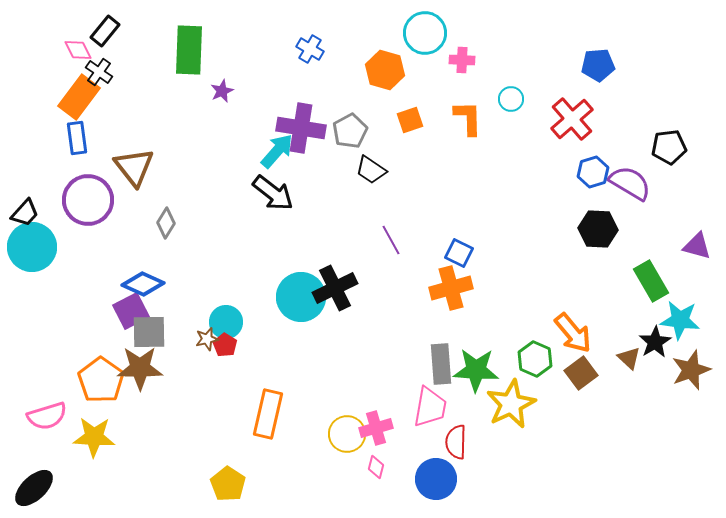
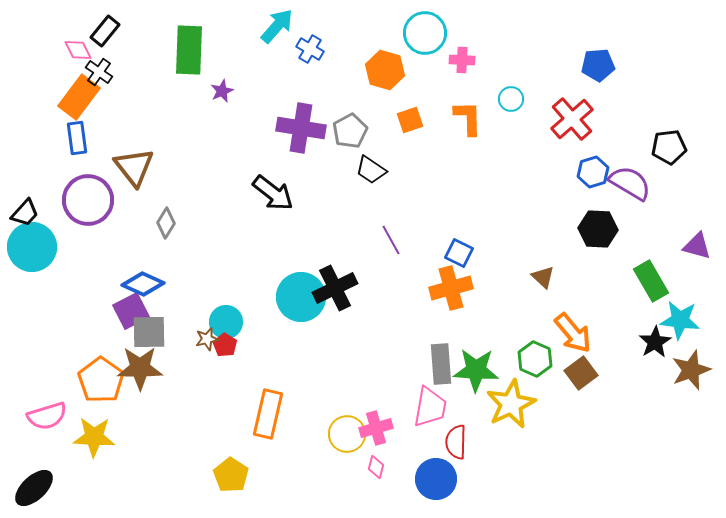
cyan arrow at (277, 151): moved 125 px up
brown triangle at (629, 358): moved 86 px left, 81 px up
yellow pentagon at (228, 484): moved 3 px right, 9 px up
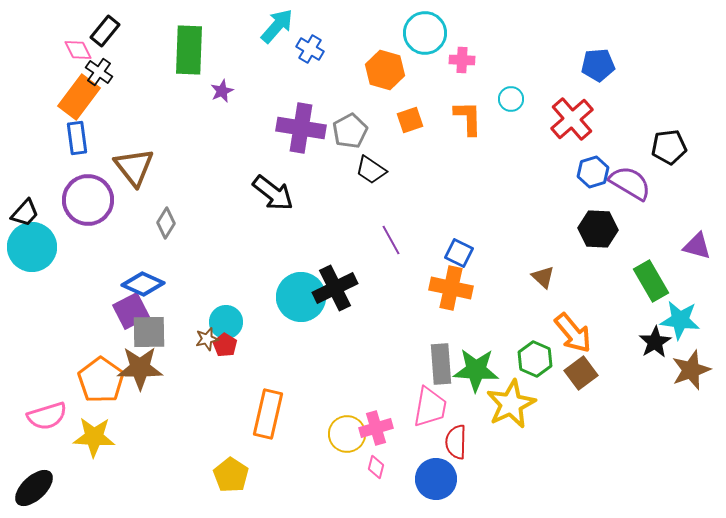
orange cross at (451, 288): rotated 27 degrees clockwise
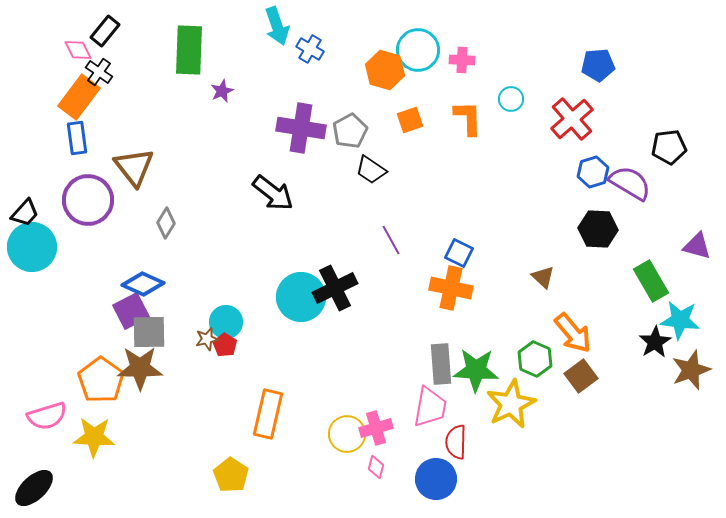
cyan arrow at (277, 26): rotated 120 degrees clockwise
cyan circle at (425, 33): moved 7 px left, 17 px down
brown square at (581, 373): moved 3 px down
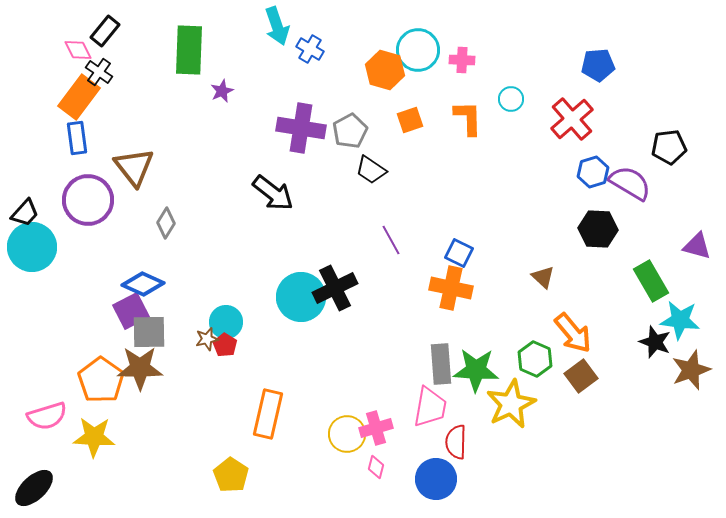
black star at (655, 342): rotated 20 degrees counterclockwise
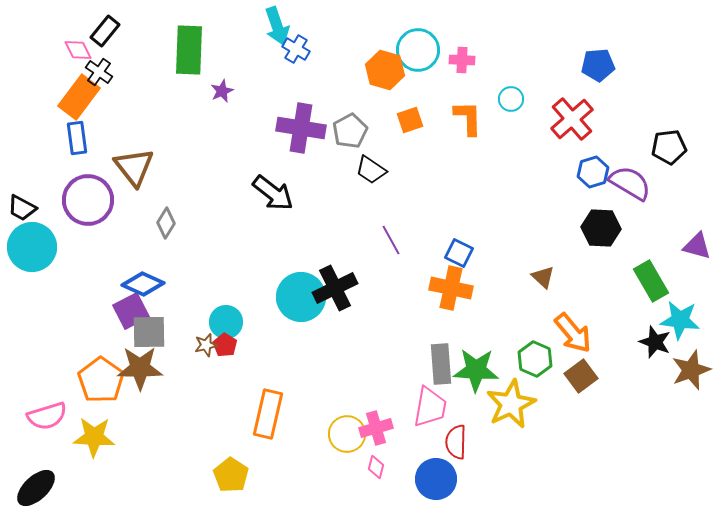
blue cross at (310, 49): moved 14 px left
black trapezoid at (25, 213): moved 3 px left, 5 px up; rotated 76 degrees clockwise
black hexagon at (598, 229): moved 3 px right, 1 px up
brown star at (207, 339): moved 1 px left, 6 px down
black ellipse at (34, 488): moved 2 px right
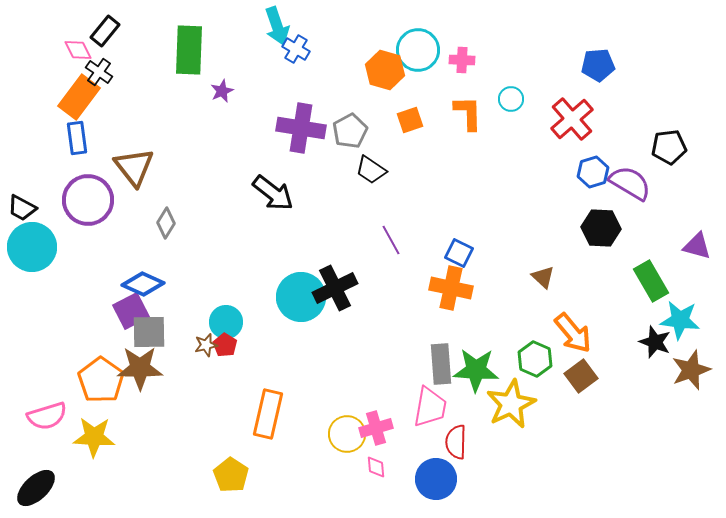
orange L-shape at (468, 118): moved 5 px up
pink diamond at (376, 467): rotated 20 degrees counterclockwise
